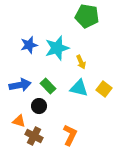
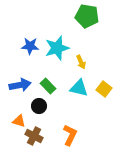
blue star: moved 1 px right, 1 px down; rotated 18 degrees clockwise
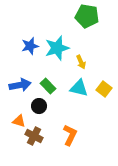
blue star: rotated 18 degrees counterclockwise
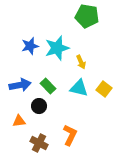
orange triangle: rotated 24 degrees counterclockwise
brown cross: moved 5 px right, 7 px down
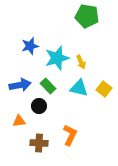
cyan star: moved 10 px down
brown cross: rotated 24 degrees counterclockwise
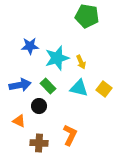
blue star: rotated 12 degrees clockwise
orange triangle: rotated 32 degrees clockwise
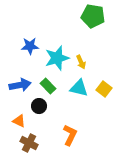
green pentagon: moved 6 px right
brown cross: moved 10 px left; rotated 24 degrees clockwise
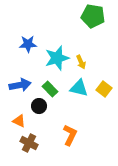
blue star: moved 2 px left, 2 px up
green rectangle: moved 2 px right, 3 px down
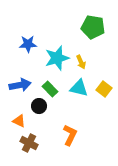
green pentagon: moved 11 px down
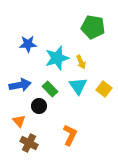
cyan triangle: moved 1 px left, 2 px up; rotated 42 degrees clockwise
orange triangle: rotated 24 degrees clockwise
